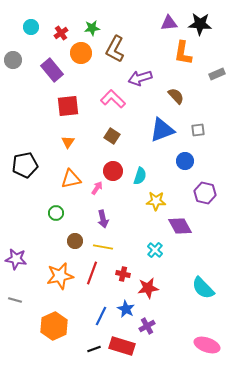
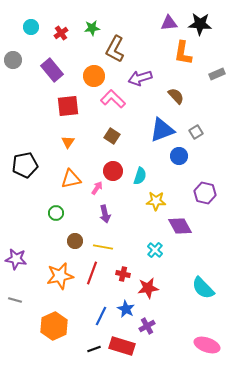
orange circle at (81, 53): moved 13 px right, 23 px down
gray square at (198, 130): moved 2 px left, 2 px down; rotated 24 degrees counterclockwise
blue circle at (185, 161): moved 6 px left, 5 px up
purple arrow at (103, 219): moved 2 px right, 5 px up
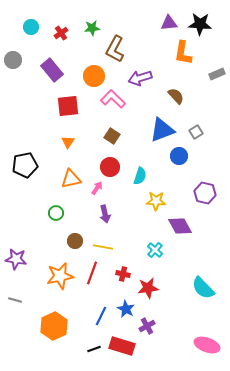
red circle at (113, 171): moved 3 px left, 4 px up
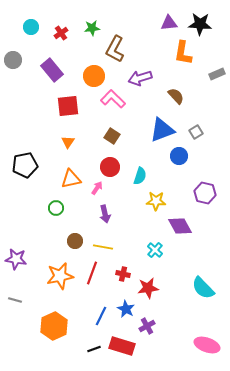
green circle at (56, 213): moved 5 px up
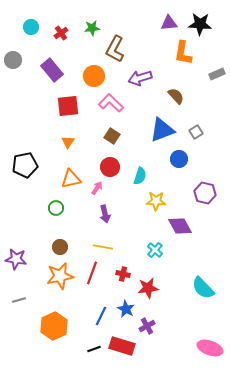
pink L-shape at (113, 99): moved 2 px left, 4 px down
blue circle at (179, 156): moved 3 px down
brown circle at (75, 241): moved 15 px left, 6 px down
gray line at (15, 300): moved 4 px right; rotated 32 degrees counterclockwise
pink ellipse at (207, 345): moved 3 px right, 3 px down
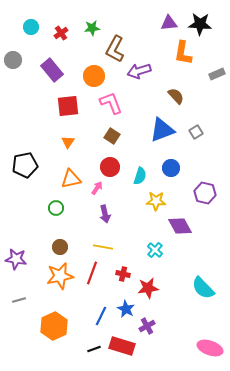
purple arrow at (140, 78): moved 1 px left, 7 px up
pink L-shape at (111, 103): rotated 25 degrees clockwise
blue circle at (179, 159): moved 8 px left, 9 px down
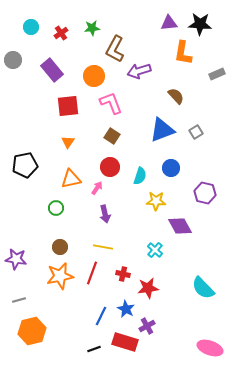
orange hexagon at (54, 326): moved 22 px left, 5 px down; rotated 12 degrees clockwise
red rectangle at (122, 346): moved 3 px right, 4 px up
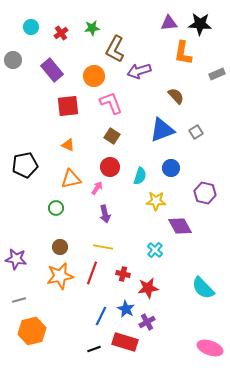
orange triangle at (68, 142): moved 3 px down; rotated 40 degrees counterclockwise
purple cross at (147, 326): moved 4 px up
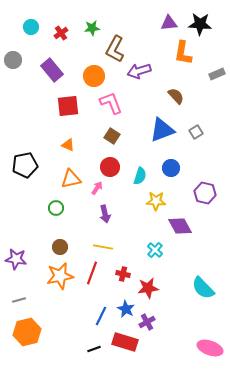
orange hexagon at (32, 331): moved 5 px left, 1 px down
